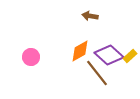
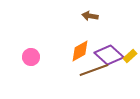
brown line: moved 3 px left, 3 px up; rotated 72 degrees counterclockwise
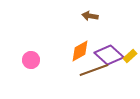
pink circle: moved 3 px down
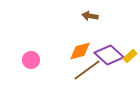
orange diamond: rotated 15 degrees clockwise
brown line: moved 7 px left; rotated 16 degrees counterclockwise
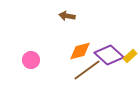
brown arrow: moved 23 px left
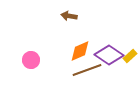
brown arrow: moved 2 px right
orange diamond: rotated 10 degrees counterclockwise
purple diamond: rotated 8 degrees counterclockwise
brown line: rotated 16 degrees clockwise
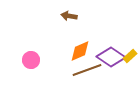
purple diamond: moved 2 px right, 2 px down
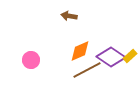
brown line: rotated 8 degrees counterclockwise
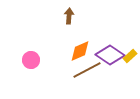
brown arrow: rotated 84 degrees clockwise
purple diamond: moved 1 px left, 2 px up
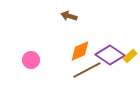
brown arrow: rotated 77 degrees counterclockwise
